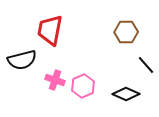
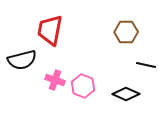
black line: rotated 36 degrees counterclockwise
pink hexagon: rotated 15 degrees counterclockwise
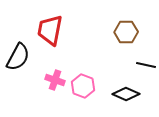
black semicircle: moved 4 px left, 3 px up; rotated 48 degrees counterclockwise
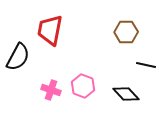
pink cross: moved 4 px left, 10 px down
black diamond: rotated 24 degrees clockwise
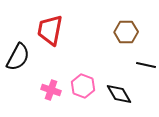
black diamond: moved 7 px left; rotated 12 degrees clockwise
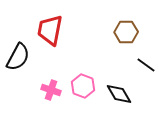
black line: rotated 24 degrees clockwise
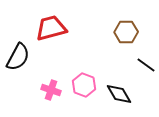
red trapezoid: moved 1 px right, 2 px up; rotated 64 degrees clockwise
pink hexagon: moved 1 px right, 1 px up
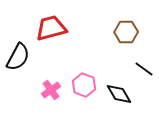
black line: moved 2 px left, 4 px down
pink cross: rotated 36 degrees clockwise
